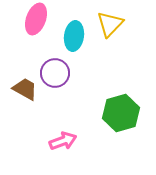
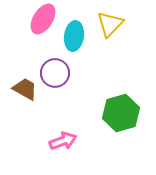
pink ellipse: moved 7 px right; rotated 12 degrees clockwise
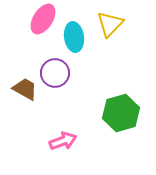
cyan ellipse: moved 1 px down; rotated 16 degrees counterclockwise
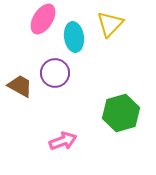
brown trapezoid: moved 5 px left, 3 px up
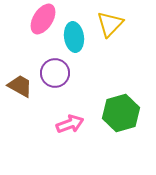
pink arrow: moved 7 px right, 17 px up
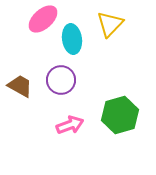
pink ellipse: rotated 16 degrees clockwise
cyan ellipse: moved 2 px left, 2 px down
purple circle: moved 6 px right, 7 px down
green hexagon: moved 1 px left, 2 px down
pink arrow: moved 1 px down
